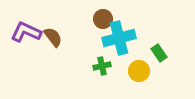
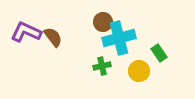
brown circle: moved 3 px down
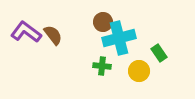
purple L-shape: rotated 12 degrees clockwise
brown semicircle: moved 2 px up
green cross: rotated 18 degrees clockwise
